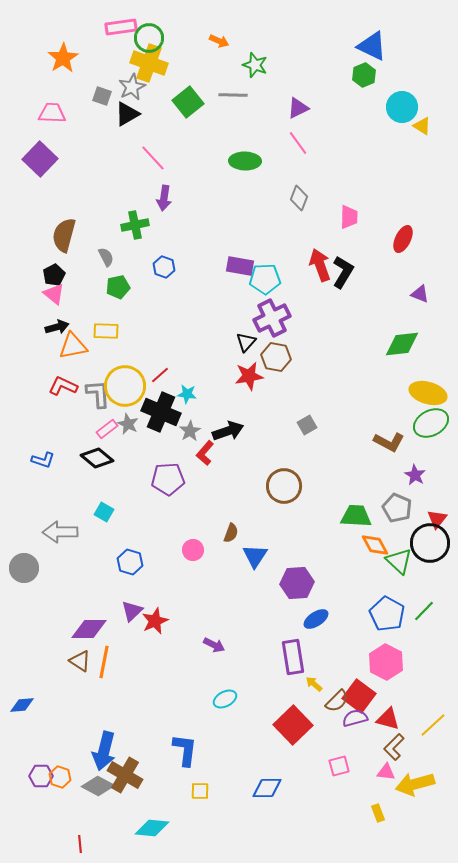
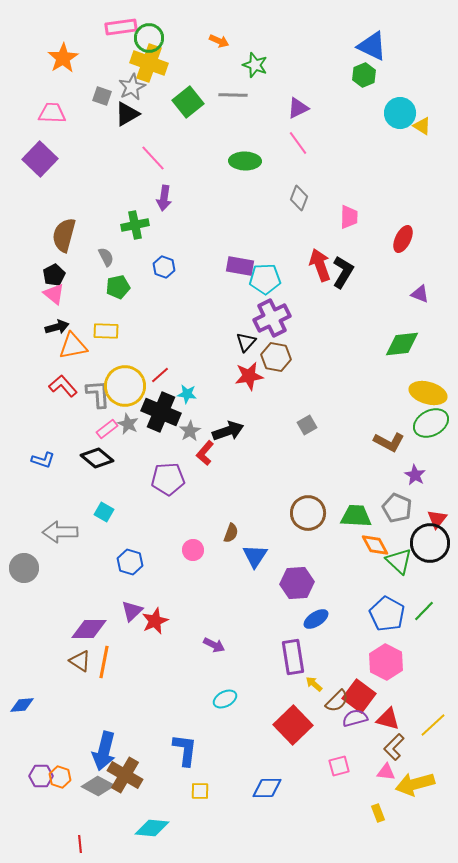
cyan circle at (402, 107): moved 2 px left, 6 px down
red L-shape at (63, 386): rotated 24 degrees clockwise
brown circle at (284, 486): moved 24 px right, 27 px down
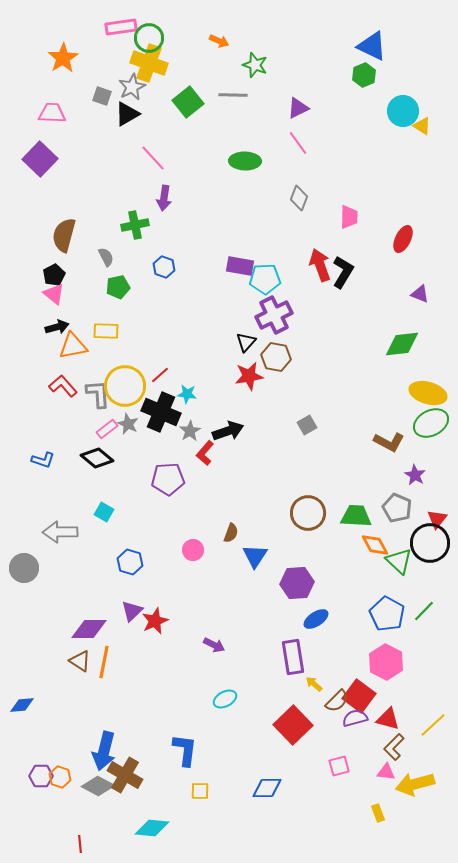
cyan circle at (400, 113): moved 3 px right, 2 px up
purple cross at (272, 318): moved 2 px right, 3 px up
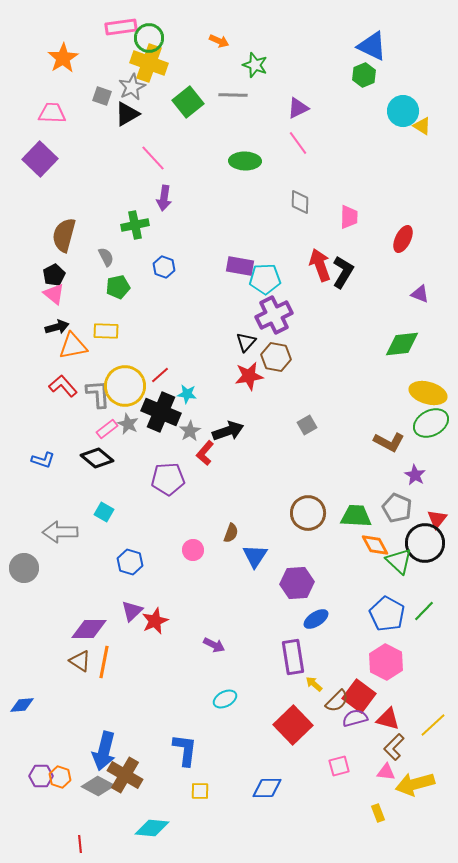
gray diamond at (299, 198): moved 1 px right, 4 px down; rotated 20 degrees counterclockwise
black circle at (430, 543): moved 5 px left
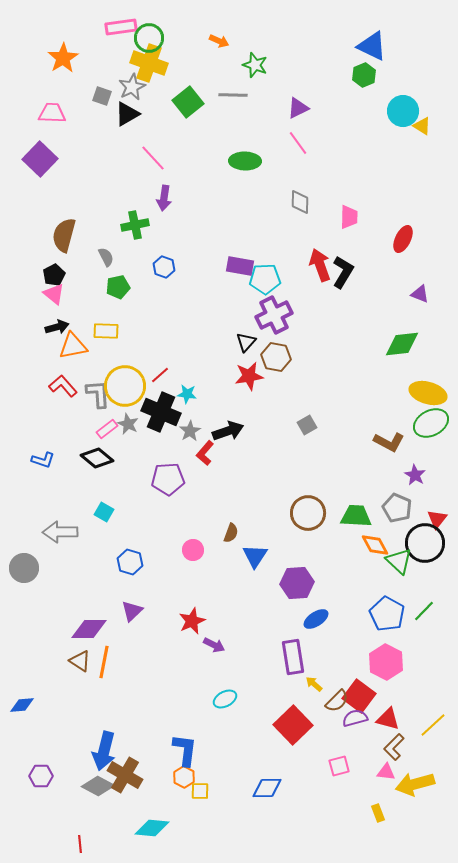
red star at (155, 621): moved 37 px right
orange hexagon at (60, 777): moved 124 px right; rotated 10 degrees clockwise
